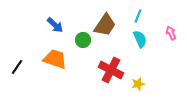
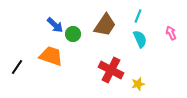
green circle: moved 10 px left, 6 px up
orange trapezoid: moved 4 px left, 3 px up
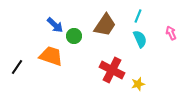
green circle: moved 1 px right, 2 px down
red cross: moved 1 px right
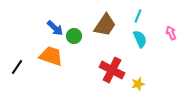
blue arrow: moved 3 px down
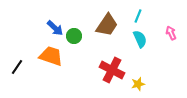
brown trapezoid: moved 2 px right
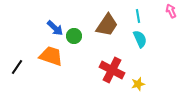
cyan line: rotated 32 degrees counterclockwise
pink arrow: moved 22 px up
